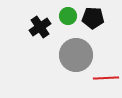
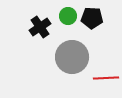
black pentagon: moved 1 px left
gray circle: moved 4 px left, 2 px down
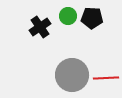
gray circle: moved 18 px down
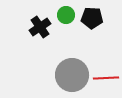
green circle: moved 2 px left, 1 px up
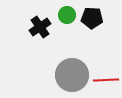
green circle: moved 1 px right
red line: moved 2 px down
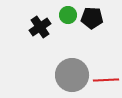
green circle: moved 1 px right
